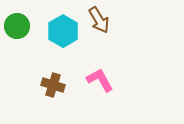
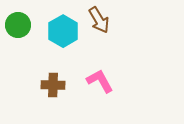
green circle: moved 1 px right, 1 px up
pink L-shape: moved 1 px down
brown cross: rotated 15 degrees counterclockwise
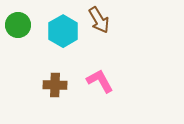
brown cross: moved 2 px right
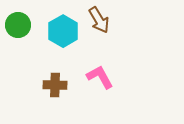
pink L-shape: moved 4 px up
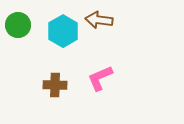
brown arrow: rotated 128 degrees clockwise
pink L-shape: moved 1 px down; rotated 84 degrees counterclockwise
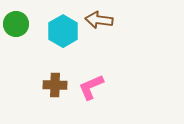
green circle: moved 2 px left, 1 px up
pink L-shape: moved 9 px left, 9 px down
